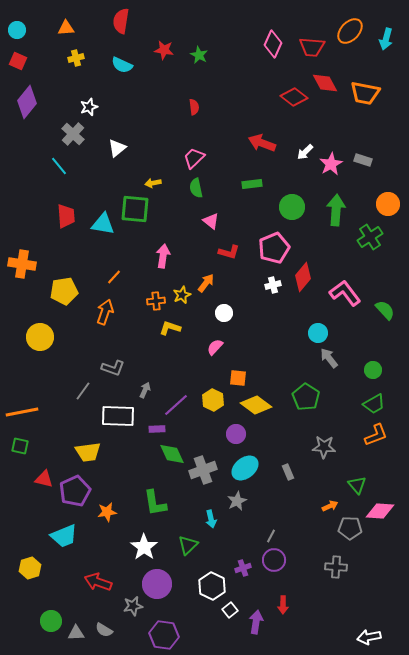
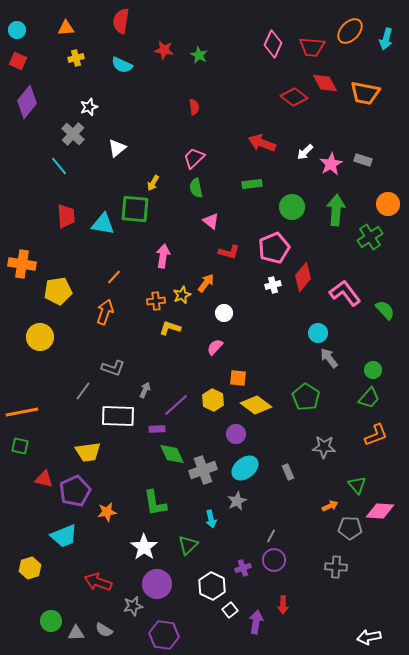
yellow arrow at (153, 183): rotated 49 degrees counterclockwise
yellow pentagon at (64, 291): moved 6 px left
green trapezoid at (374, 404): moved 5 px left, 6 px up; rotated 20 degrees counterclockwise
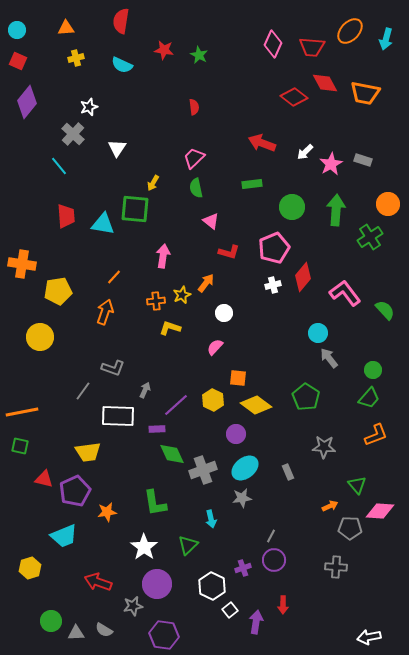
white triangle at (117, 148): rotated 18 degrees counterclockwise
gray star at (237, 501): moved 5 px right, 3 px up; rotated 18 degrees clockwise
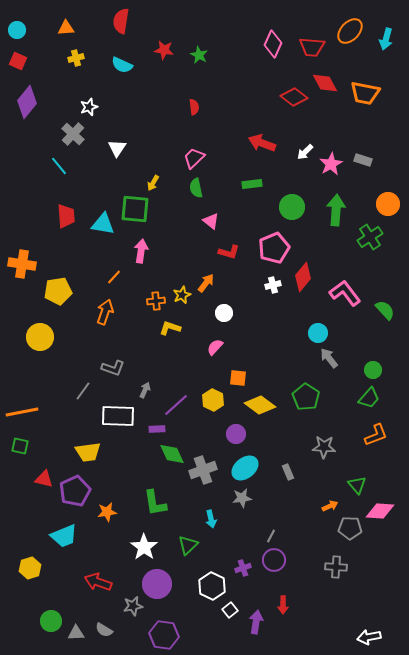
pink arrow at (163, 256): moved 22 px left, 5 px up
yellow diamond at (256, 405): moved 4 px right
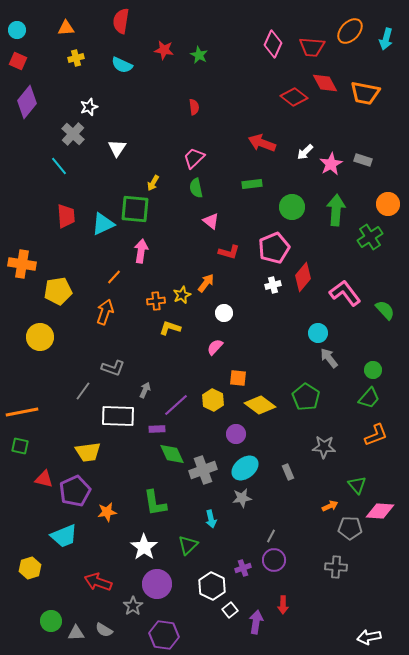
cyan triangle at (103, 224): rotated 35 degrees counterclockwise
gray star at (133, 606): rotated 24 degrees counterclockwise
